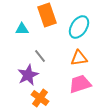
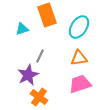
cyan triangle: rotated 16 degrees counterclockwise
gray line: rotated 64 degrees clockwise
orange cross: moved 1 px left, 1 px up
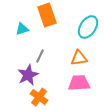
cyan ellipse: moved 9 px right
pink trapezoid: moved 1 px left, 1 px up; rotated 15 degrees clockwise
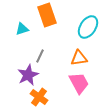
pink trapezoid: rotated 65 degrees clockwise
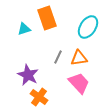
orange rectangle: moved 3 px down
cyan triangle: moved 2 px right
gray line: moved 18 px right, 1 px down
purple star: rotated 20 degrees counterclockwise
pink trapezoid: rotated 15 degrees counterclockwise
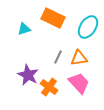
orange rectangle: moved 6 px right; rotated 45 degrees counterclockwise
orange cross: moved 10 px right, 10 px up
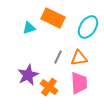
cyan triangle: moved 5 px right, 1 px up
purple star: rotated 20 degrees clockwise
pink trapezoid: rotated 40 degrees clockwise
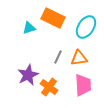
cyan ellipse: moved 2 px left
pink trapezoid: moved 4 px right, 2 px down
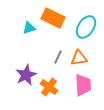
purple star: moved 2 px left
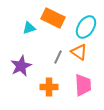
orange triangle: moved 6 px up; rotated 42 degrees clockwise
purple star: moved 5 px left, 9 px up
orange cross: rotated 36 degrees counterclockwise
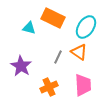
cyan triangle: rotated 32 degrees clockwise
purple star: rotated 15 degrees counterclockwise
orange cross: rotated 24 degrees counterclockwise
